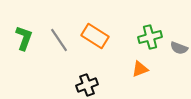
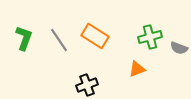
orange triangle: moved 3 px left
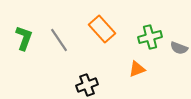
orange rectangle: moved 7 px right, 7 px up; rotated 16 degrees clockwise
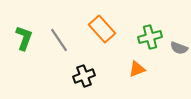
black cross: moved 3 px left, 9 px up
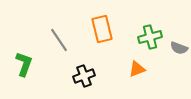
orange rectangle: rotated 28 degrees clockwise
green L-shape: moved 26 px down
